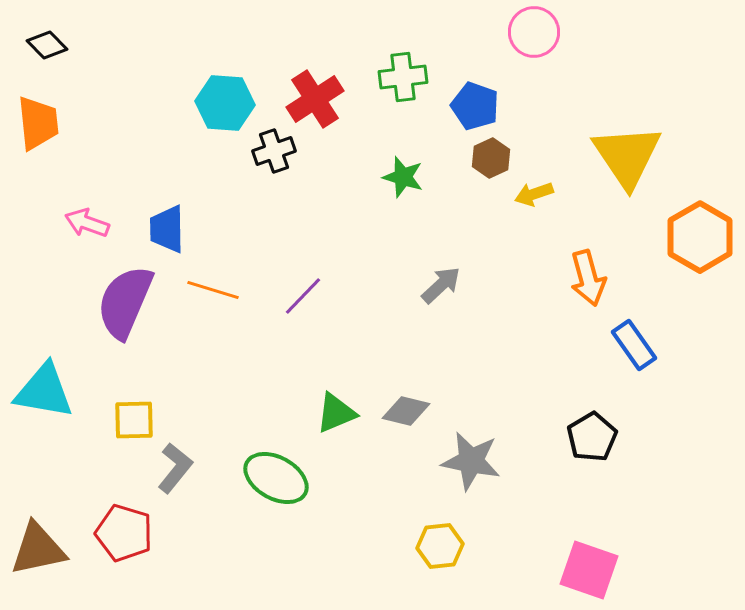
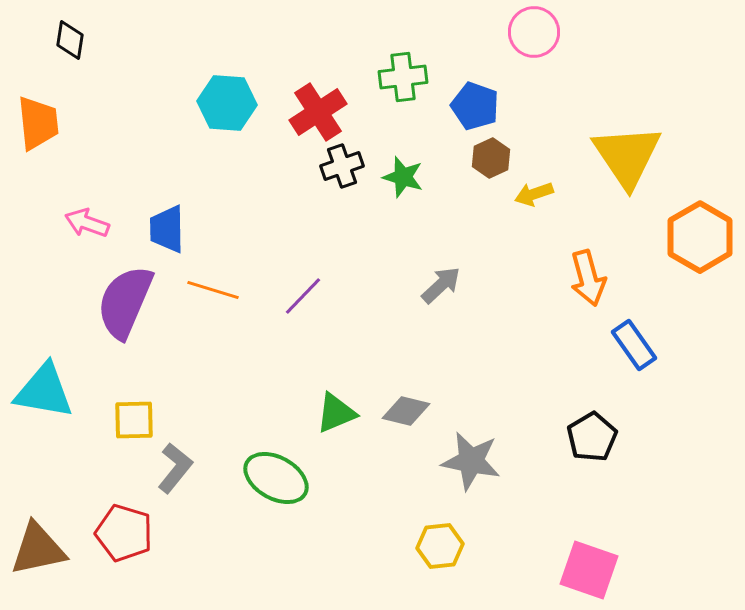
black diamond: moved 23 px right, 5 px up; rotated 54 degrees clockwise
red cross: moved 3 px right, 13 px down
cyan hexagon: moved 2 px right
black cross: moved 68 px right, 15 px down
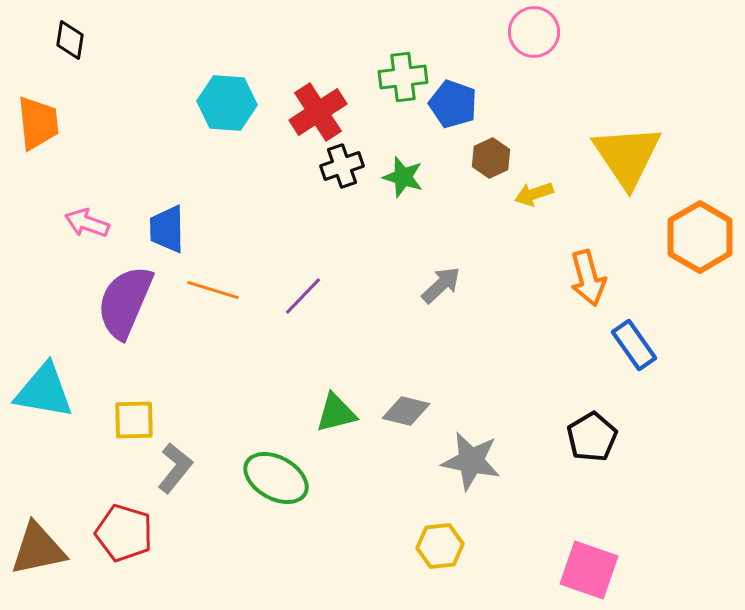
blue pentagon: moved 22 px left, 2 px up
green triangle: rotated 9 degrees clockwise
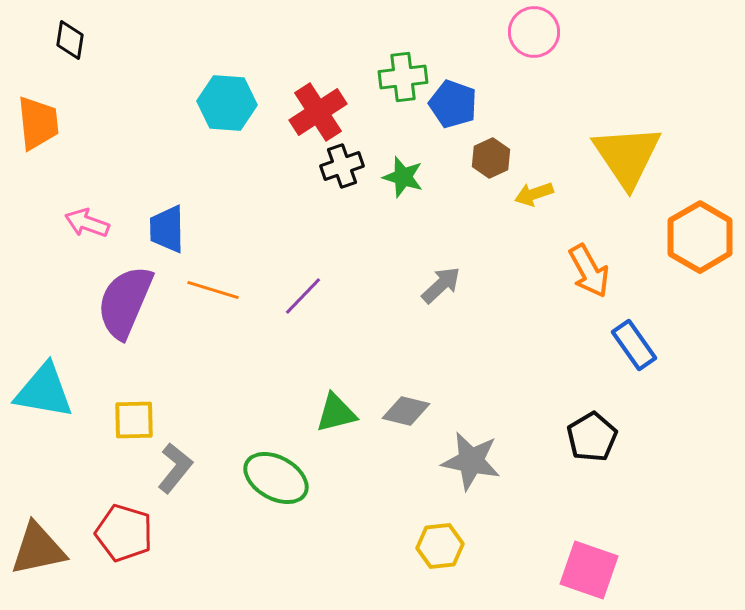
orange arrow: moved 1 px right, 7 px up; rotated 14 degrees counterclockwise
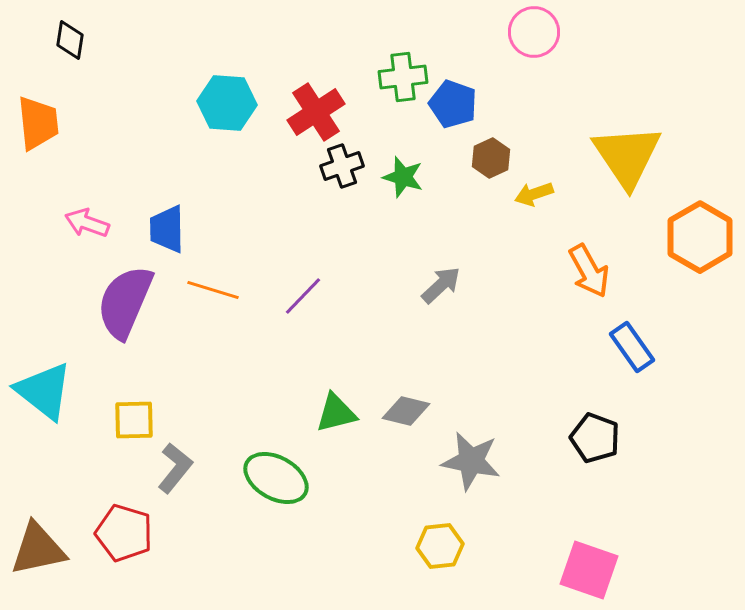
red cross: moved 2 px left
blue rectangle: moved 2 px left, 2 px down
cyan triangle: rotated 28 degrees clockwise
black pentagon: moved 3 px right, 1 px down; rotated 21 degrees counterclockwise
